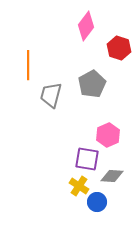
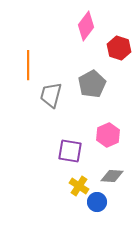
purple square: moved 17 px left, 8 px up
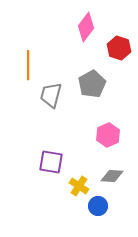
pink diamond: moved 1 px down
purple square: moved 19 px left, 11 px down
blue circle: moved 1 px right, 4 px down
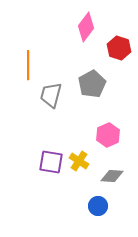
yellow cross: moved 25 px up
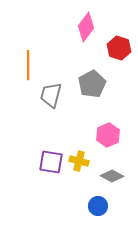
yellow cross: rotated 18 degrees counterclockwise
gray diamond: rotated 25 degrees clockwise
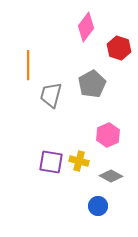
gray diamond: moved 1 px left
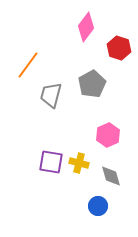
orange line: rotated 36 degrees clockwise
yellow cross: moved 2 px down
gray diamond: rotated 45 degrees clockwise
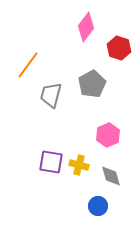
yellow cross: moved 2 px down
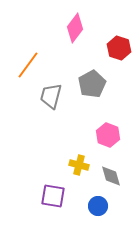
pink diamond: moved 11 px left, 1 px down
gray trapezoid: moved 1 px down
pink hexagon: rotated 15 degrees counterclockwise
purple square: moved 2 px right, 34 px down
